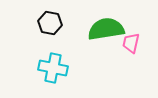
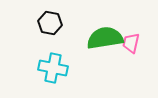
green semicircle: moved 1 px left, 9 px down
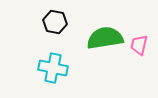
black hexagon: moved 5 px right, 1 px up
pink trapezoid: moved 8 px right, 2 px down
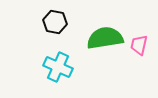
cyan cross: moved 5 px right, 1 px up; rotated 12 degrees clockwise
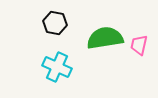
black hexagon: moved 1 px down
cyan cross: moved 1 px left
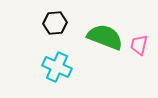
black hexagon: rotated 15 degrees counterclockwise
green semicircle: moved 1 px up; rotated 30 degrees clockwise
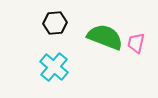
pink trapezoid: moved 3 px left, 2 px up
cyan cross: moved 3 px left; rotated 16 degrees clockwise
